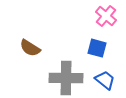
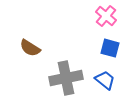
blue square: moved 13 px right
gray cross: rotated 12 degrees counterclockwise
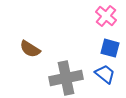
brown semicircle: moved 1 px down
blue trapezoid: moved 6 px up
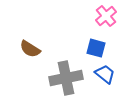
pink cross: rotated 10 degrees clockwise
blue square: moved 14 px left
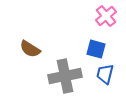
blue square: moved 1 px down
blue trapezoid: rotated 115 degrees counterclockwise
gray cross: moved 1 px left, 2 px up
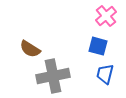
blue square: moved 2 px right, 3 px up
gray cross: moved 12 px left
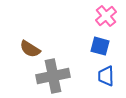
blue square: moved 2 px right
blue trapezoid: moved 1 px right, 2 px down; rotated 15 degrees counterclockwise
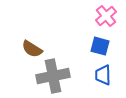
brown semicircle: moved 2 px right
blue trapezoid: moved 3 px left, 1 px up
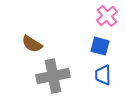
pink cross: moved 1 px right
brown semicircle: moved 5 px up
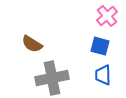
gray cross: moved 1 px left, 2 px down
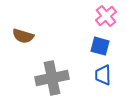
pink cross: moved 1 px left
brown semicircle: moved 9 px left, 8 px up; rotated 15 degrees counterclockwise
